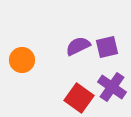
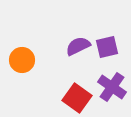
red square: moved 2 px left
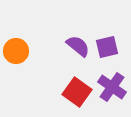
purple semicircle: rotated 65 degrees clockwise
orange circle: moved 6 px left, 9 px up
red square: moved 6 px up
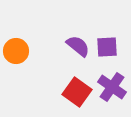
purple square: rotated 10 degrees clockwise
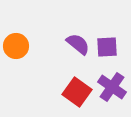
purple semicircle: moved 2 px up
orange circle: moved 5 px up
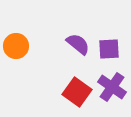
purple square: moved 2 px right, 2 px down
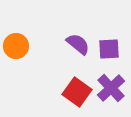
purple cross: moved 1 px left, 1 px down; rotated 12 degrees clockwise
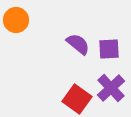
orange circle: moved 26 px up
red square: moved 7 px down
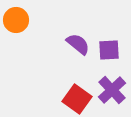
purple square: moved 1 px down
purple cross: moved 1 px right, 2 px down
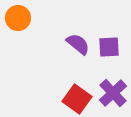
orange circle: moved 2 px right, 2 px up
purple square: moved 3 px up
purple cross: moved 1 px right, 3 px down
